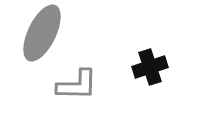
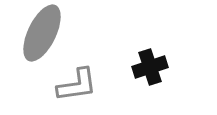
gray L-shape: rotated 9 degrees counterclockwise
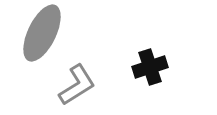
gray L-shape: rotated 24 degrees counterclockwise
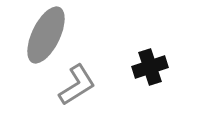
gray ellipse: moved 4 px right, 2 px down
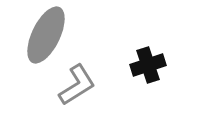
black cross: moved 2 px left, 2 px up
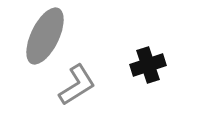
gray ellipse: moved 1 px left, 1 px down
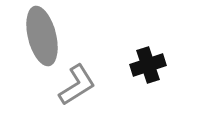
gray ellipse: moved 3 px left; rotated 40 degrees counterclockwise
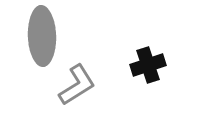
gray ellipse: rotated 12 degrees clockwise
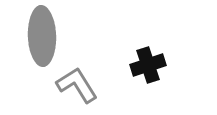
gray L-shape: rotated 90 degrees counterclockwise
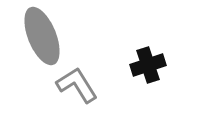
gray ellipse: rotated 20 degrees counterclockwise
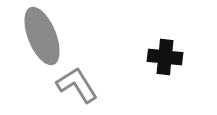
black cross: moved 17 px right, 8 px up; rotated 24 degrees clockwise
